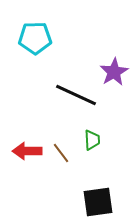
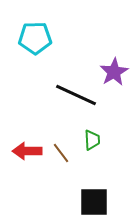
black square: moved 4 px left; rotated 8 degrees clockwise
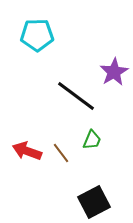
cyan pentagon: moved 2 px right, 3 px up
black line: moved 1 px down; rotated 12 degrees clockwise
green trapezoid: rotated 25 degrees clockwise
red arrow: rotated 20 degrees clockwise
black square: rotated 28 degrees counterclockwise
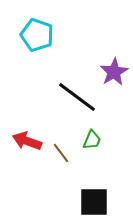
cyan pentagon: rotated 20 degrees clockwise
black line: moved 1 px right, 1 px down
red arrow: moved 10 px up
black square: rotated 28 degrees clockwise
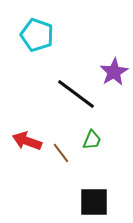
black line: moved 1 px left, 3 px up
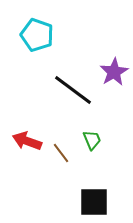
black line: moved 3 px left, 4 px up
green trapezoid: rotated 45 degrees counterclockwise
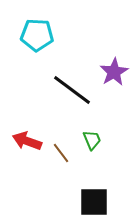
cyan pentagon: rotated 16 degrees counterclockwise
black line: moved 1 px left
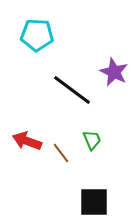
purple star: rotated 16 degrees counterclockwise
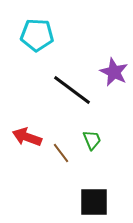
red arrow: moved 4 px up
